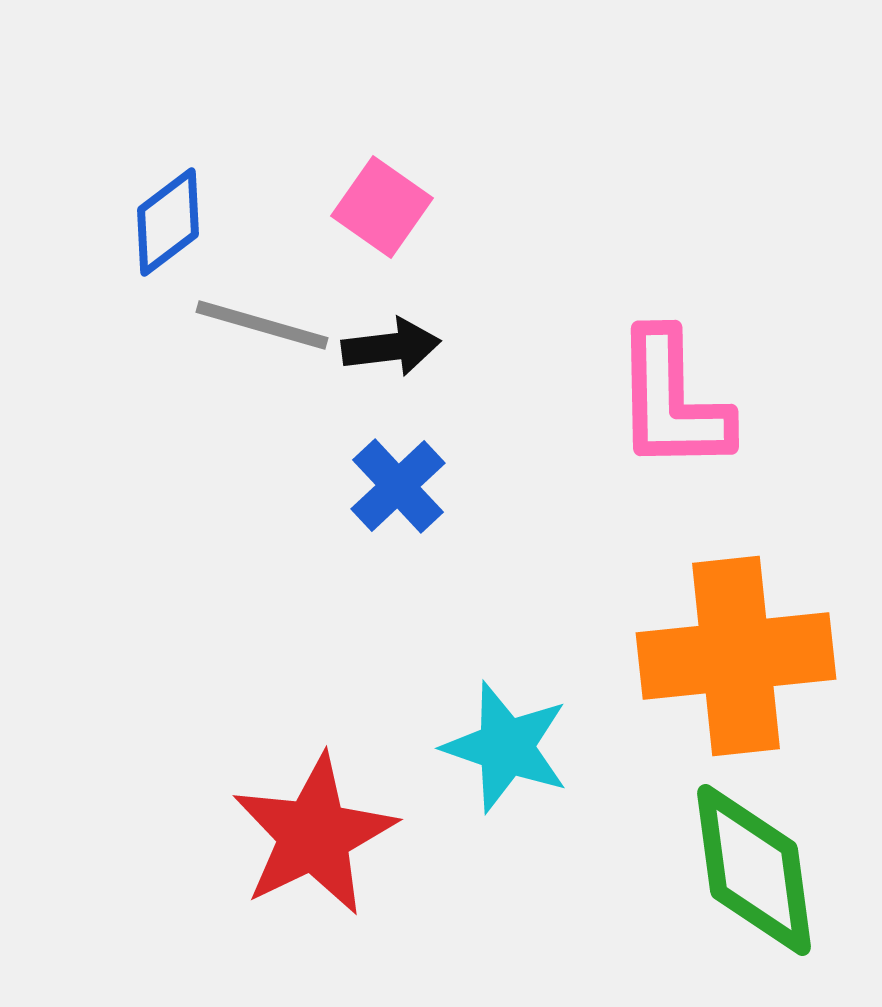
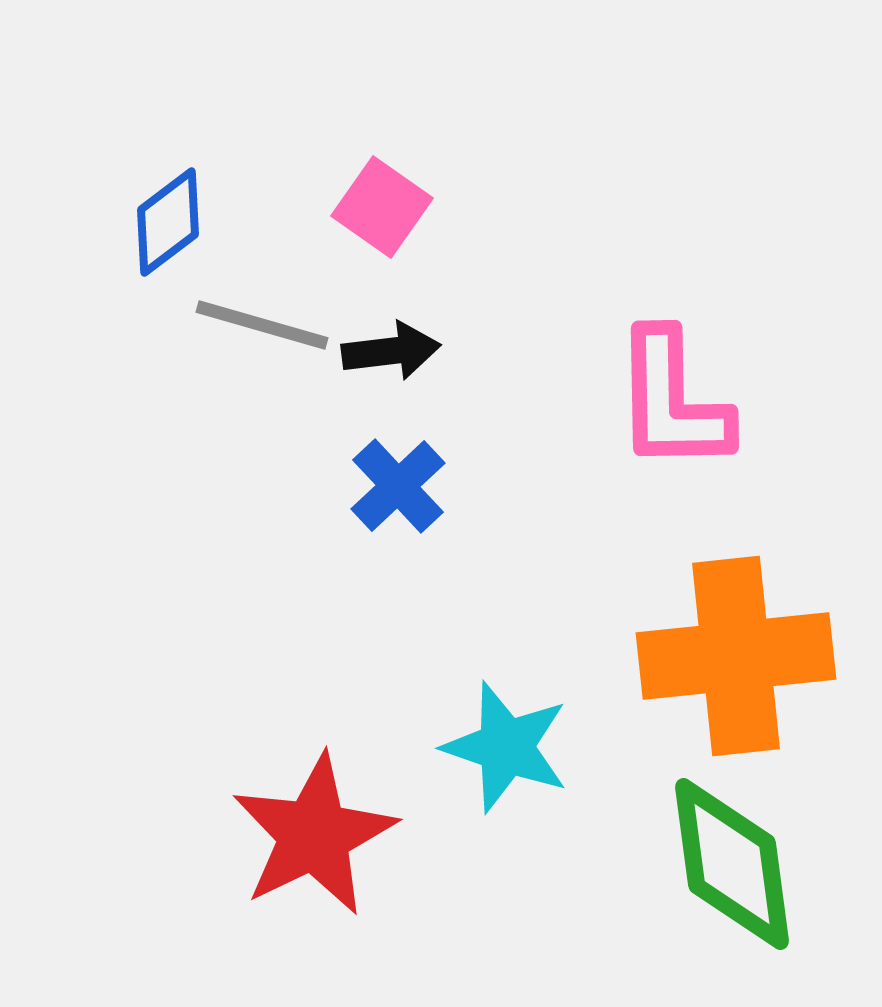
black arrow: moved 4 px down
green diamond: moved 22 px left, 6 px up
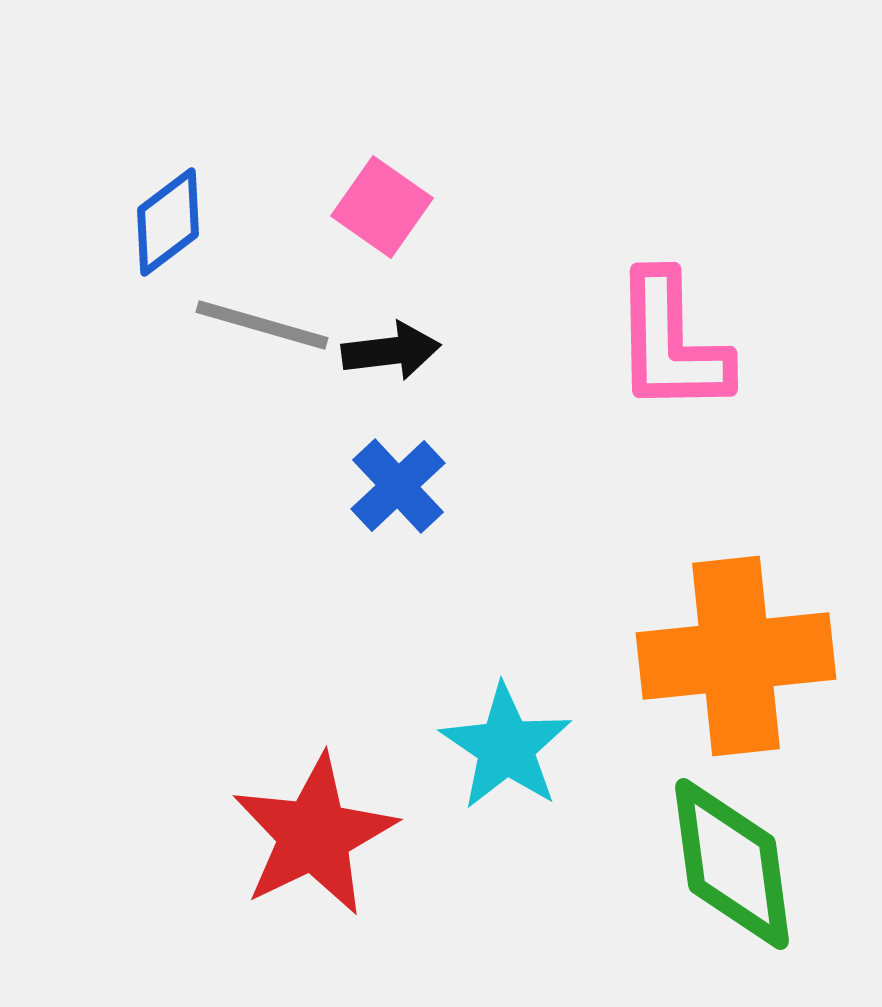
pink L-shape: moved 1 px left, 58 px up
cyan star: rotated 15 degrees clockwise
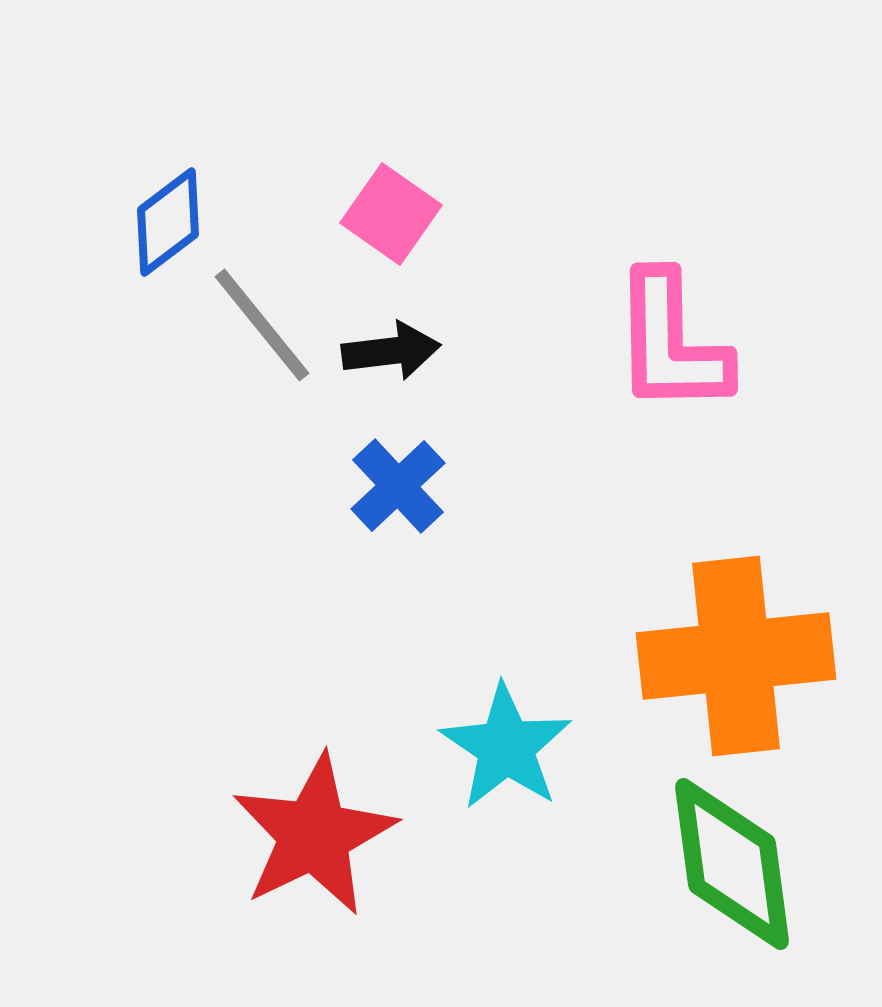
pink square: moved 9 px right, 7 px down
gray line: rotated 35 degrees clockwise
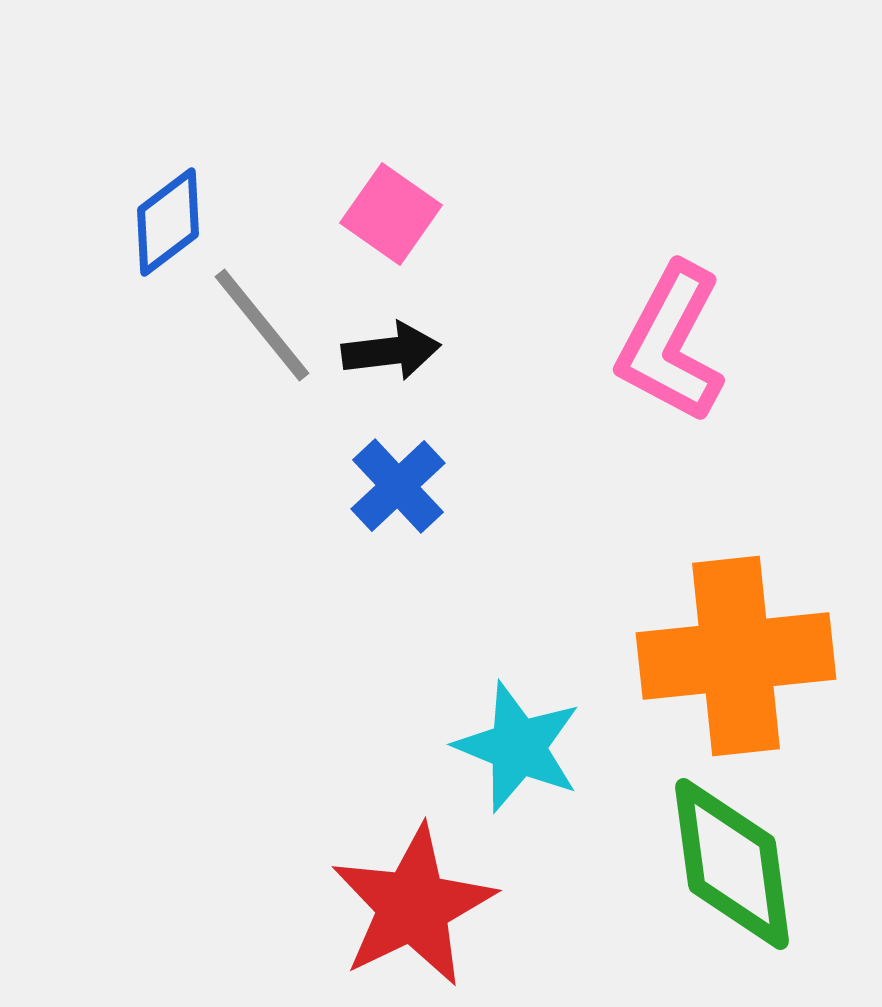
pink L-shape: rotated 29 degrees clockwise
cyan star: moved 12 px right; rotated 12 degrees counterclockwise
red star: moved 99 px right, 71 px down
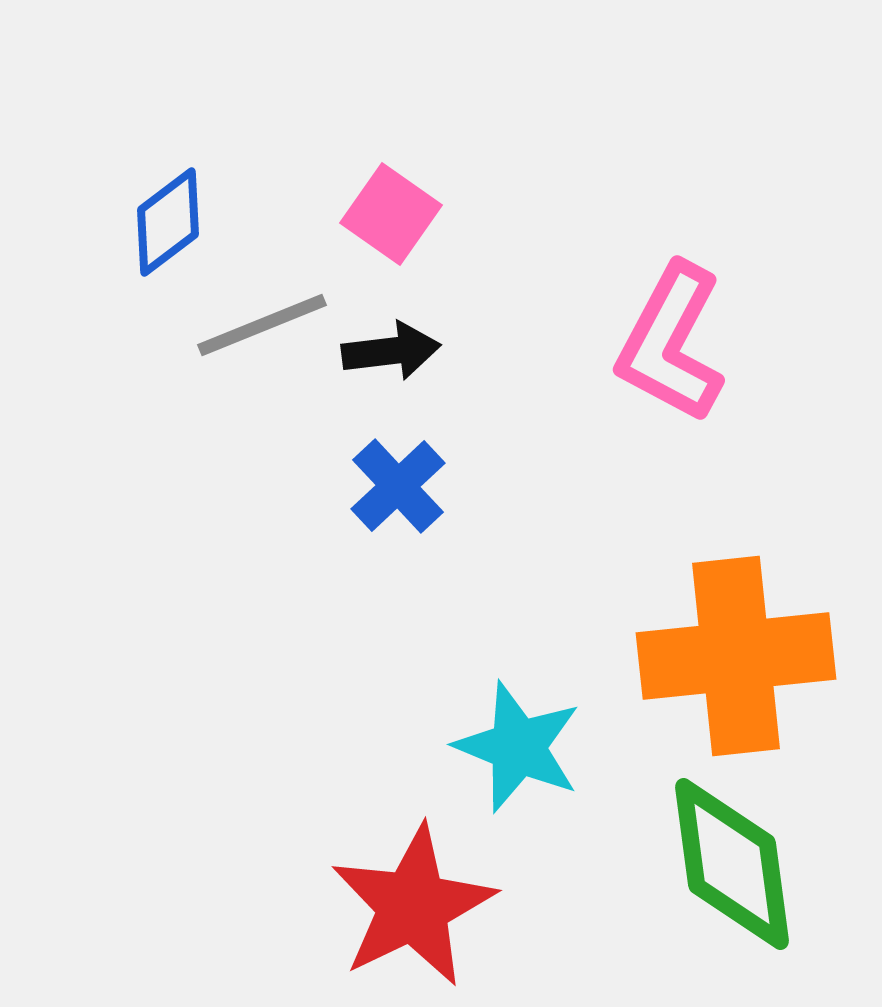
gray line: rotated 73 degrees counterclockwise
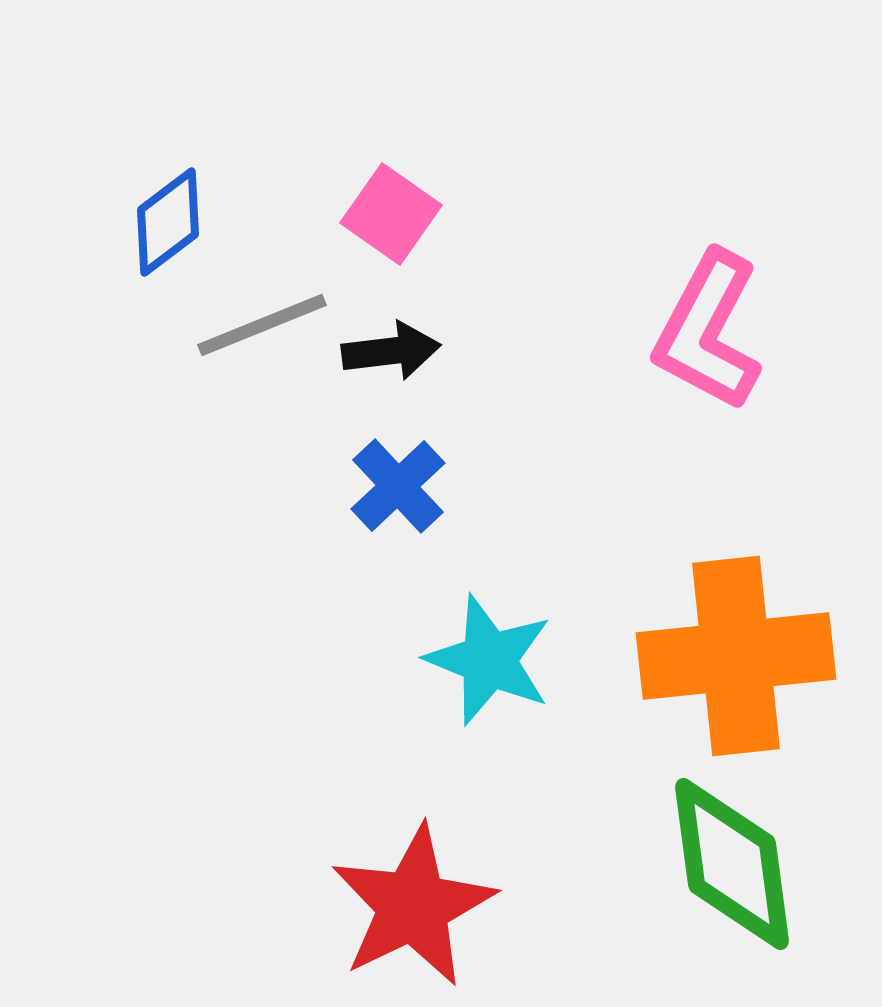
pink L-shape: moved 37 px right, 12 px up
cyan star: moved 29 px left, 87 px up
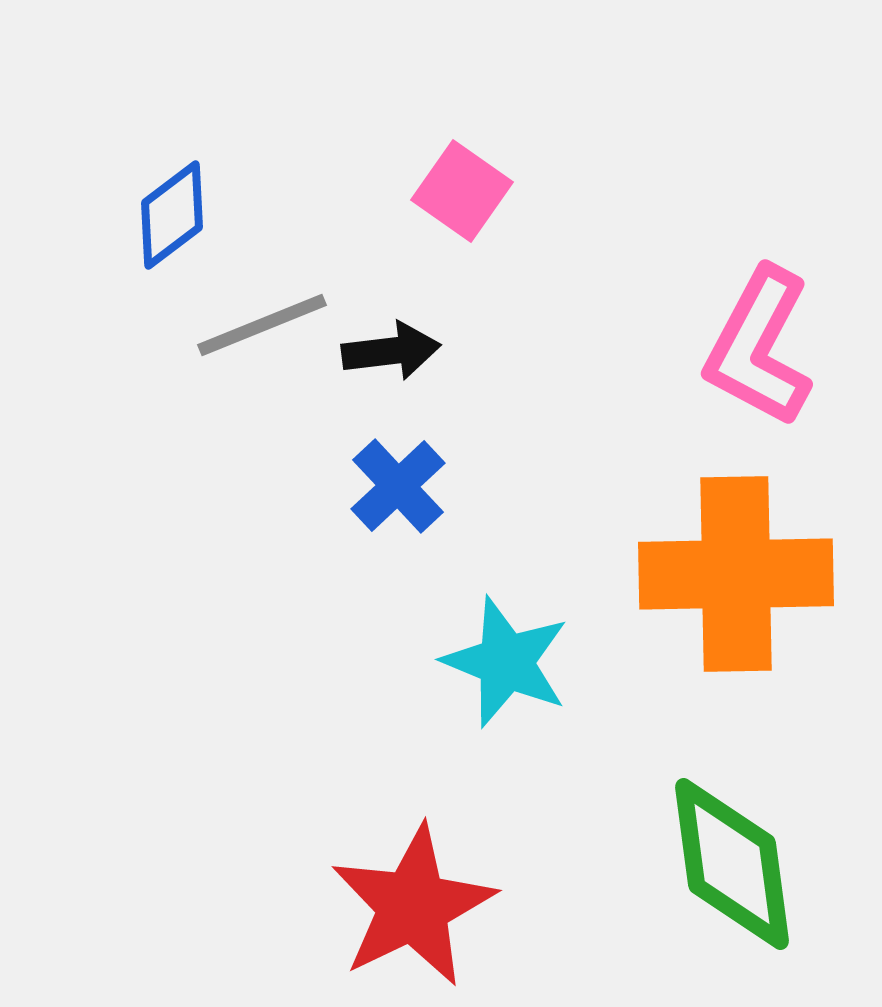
pink square: moved 71 px right, 23 px up
blue diamond: moved 4 px right, 7 px up
pink L-shape: moved 51 px right, 16 px down
orange cross: moved 82 px up; rotated 5 degrees clockwise
cyan star: moved 17 px right, 2 px down
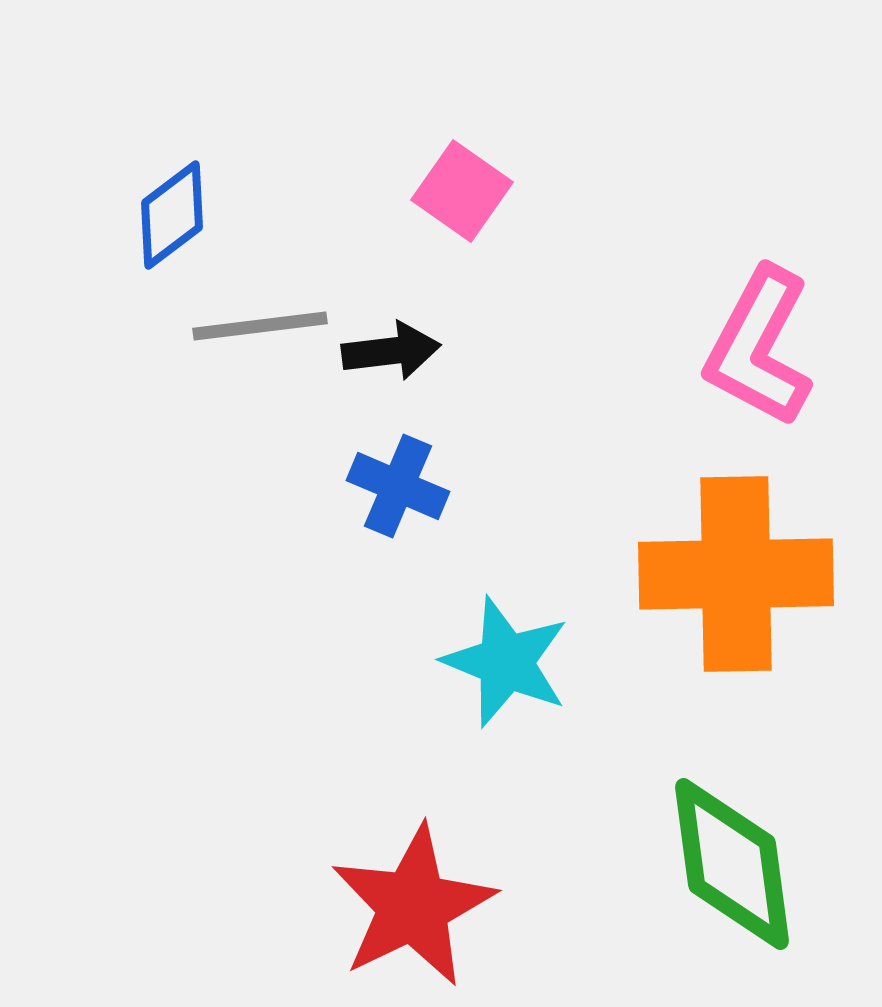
gray line: moved 2 px left, 1 px down; rotated 15 degrees clockwise
blue cross: rotated 24 degrees counterclockwise
